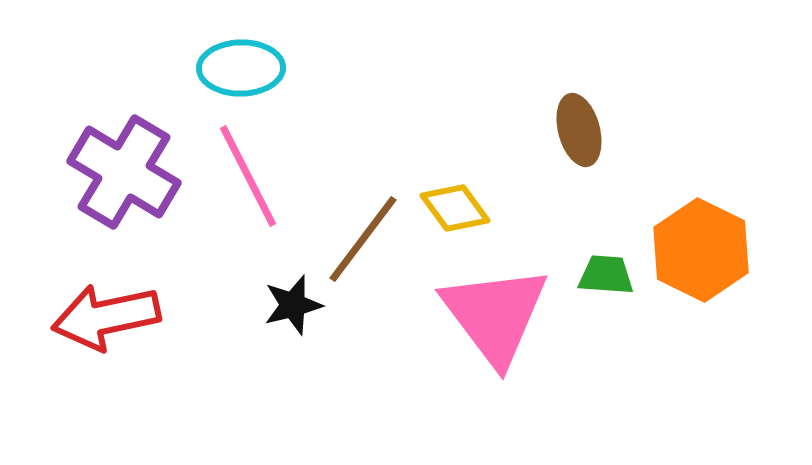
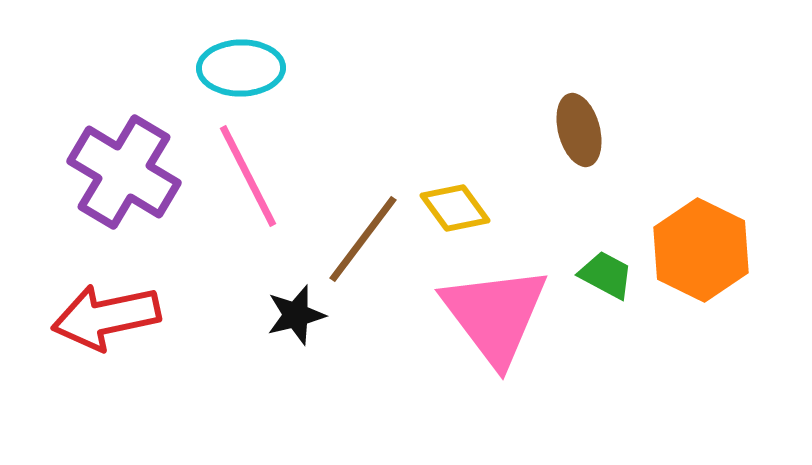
green trapezoid: rotated 24 degrees clockwise
black star: moved 3 px right, 10 px down
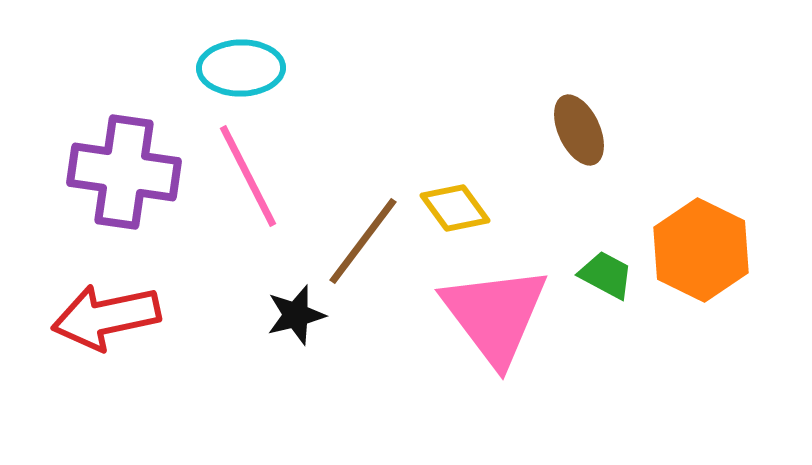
brown ellipse: rotated 10 degrees counterclockwise
purple cross: rotated 23 degrees counterclockwise
brown line: moved 2 px down
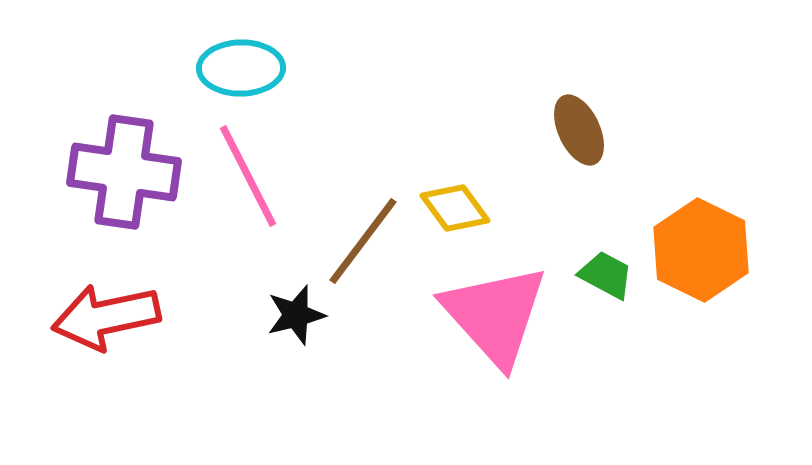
pink triangle: rotated 5 degrees counterclockwise
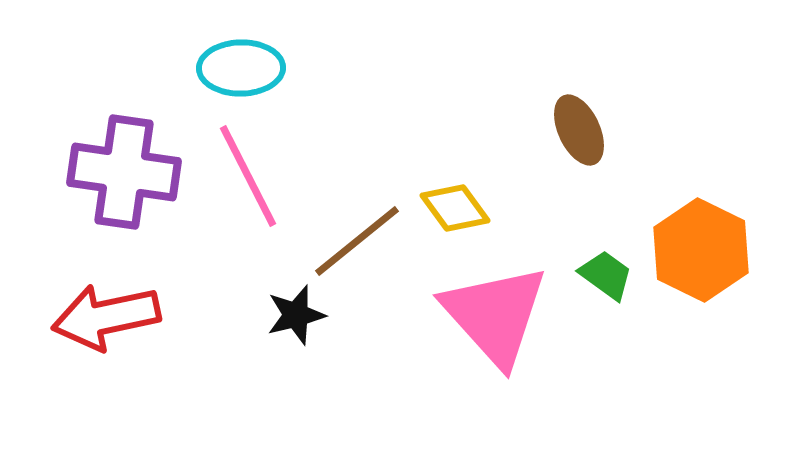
brown line: moved 6 px left; rotated 14 degrees clockwise
green trapezoid: rotated 8 degrees clockwise
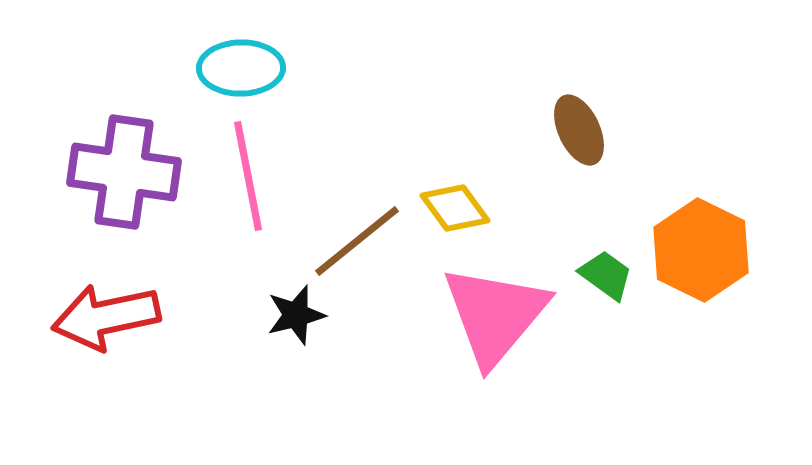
pink line: rotated 16 degrees clockwise
pink triangle: rotated 22 degrees clockwise
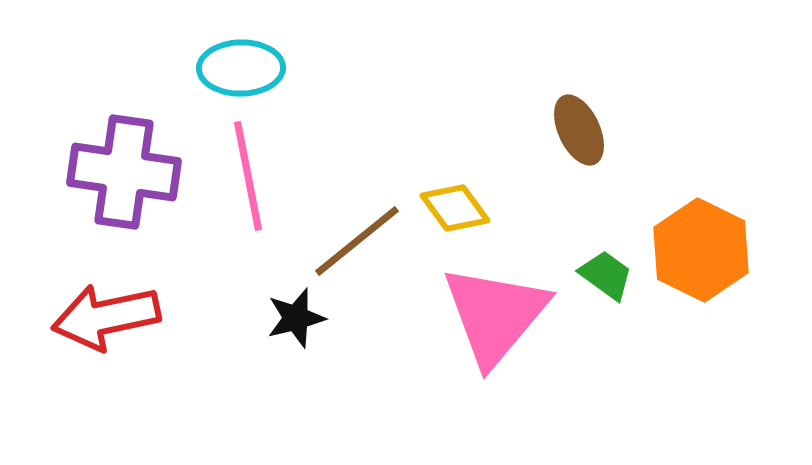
black star: moved 3 px down
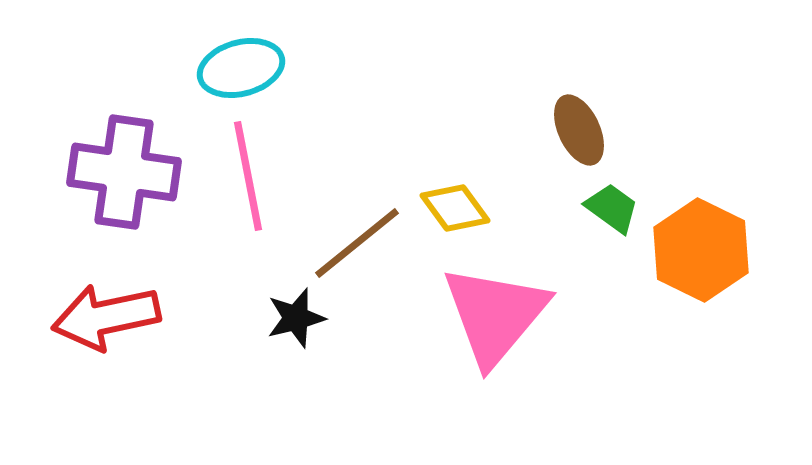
cyan ellipse: rotated 14 degrees counterclockwise
brown line: moved 2 px down
green trapezoid: moved 6 px right, 67 px up
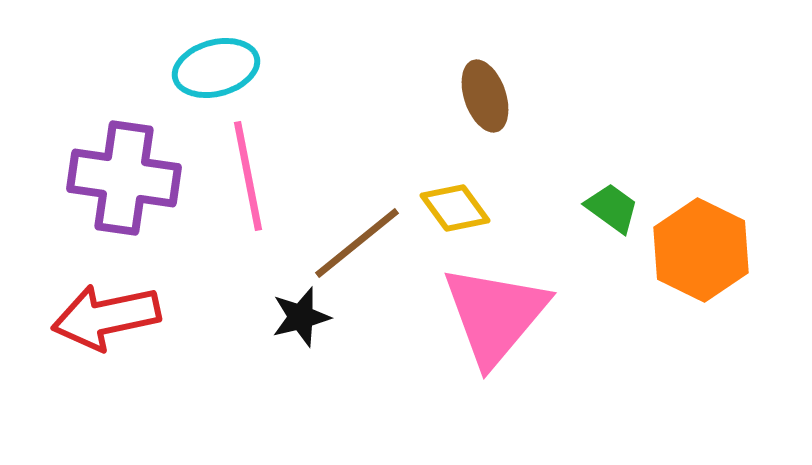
cyan ellipse: moved 25 px left
brown ellipse: moved 94 px left, 34 px up; rotated 6 degrees clockwise
purple cross: moved 6 px down
black star: moved 5 px right, 1 px up
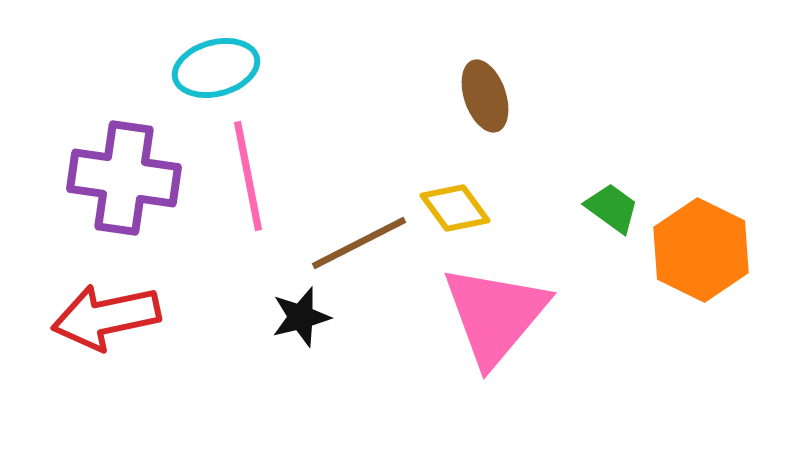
brown line: moved 2 px right; rotated 12 degrees clockwise
